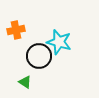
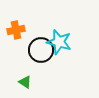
black circle: moved 2 px right, 6 px up
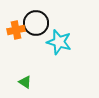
black circle: moved 5 px left, 27 px up
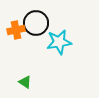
cyan star: rotated 25 degrees counterclockwise
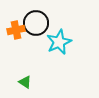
cyan star: rotated 15 degrees counterclockwise
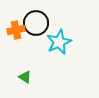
green triangle: moved 5 px up
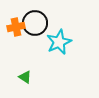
black circle: moved 1 px left
orange cross: moved 3 px up
